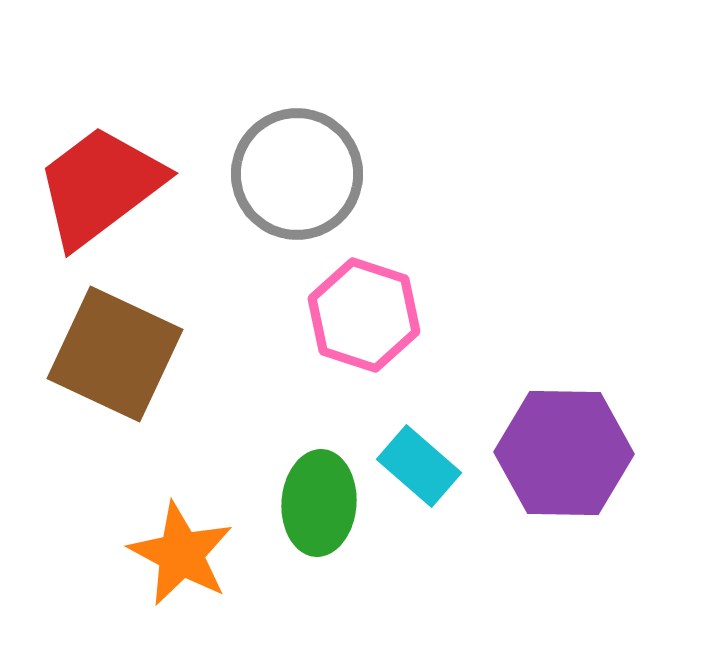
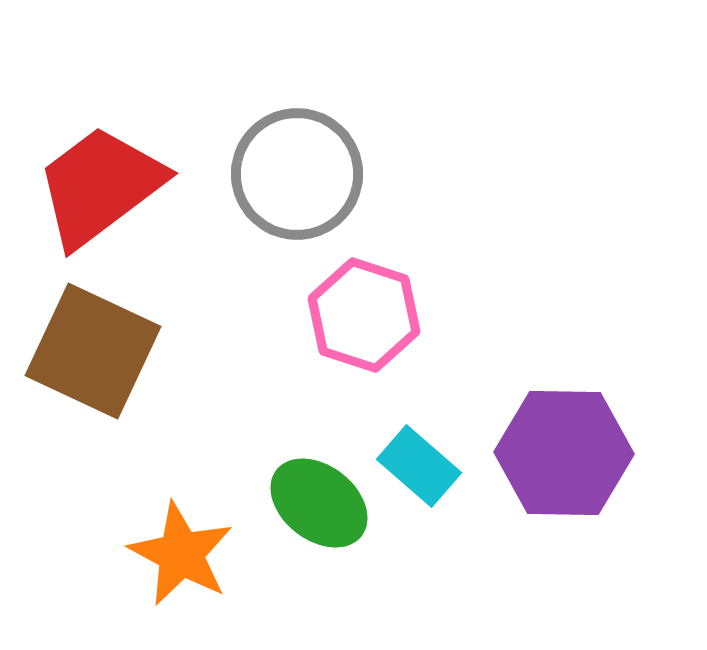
brown square: moved 22 px left, 3 px up
green ellipse: rotated 56 degrees counterclockwise
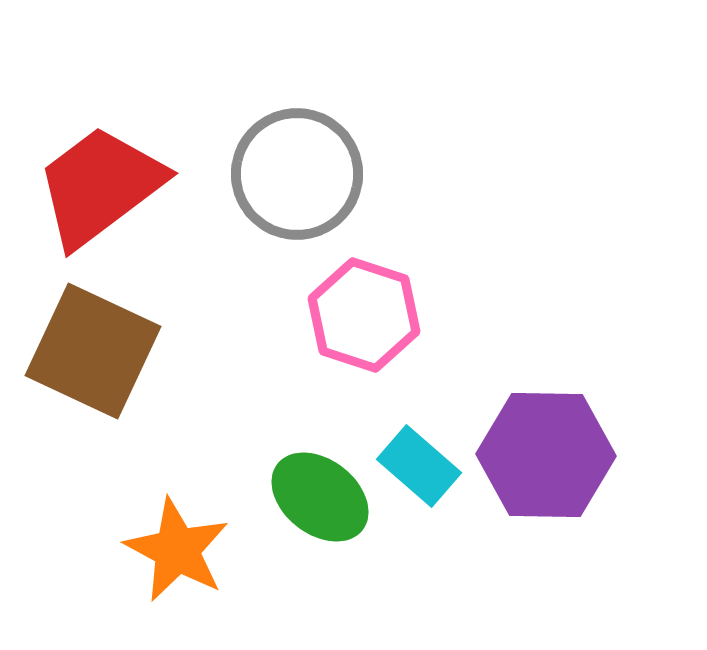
purple hexagon: moved 18 px left, 2 px down
green ellipse: moved 1 px right, 6 px up
orange star: moved 4 px left, 4 px up
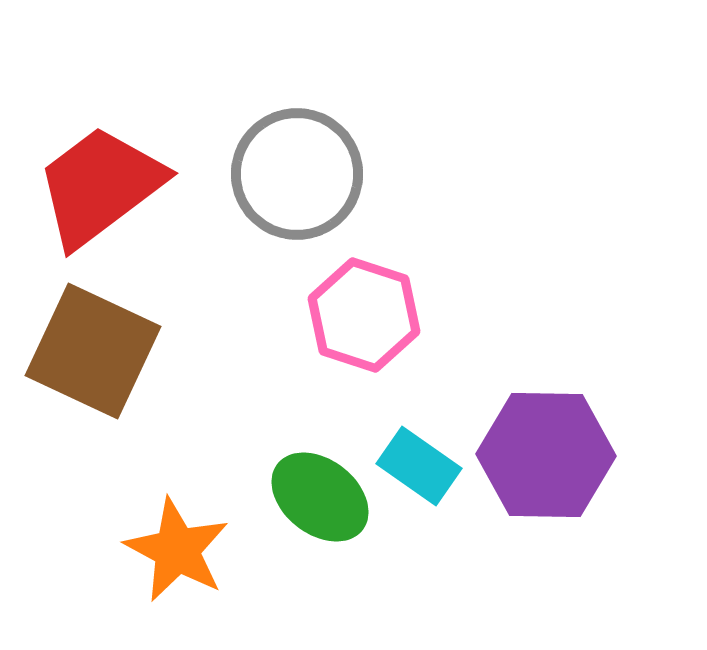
cyan rectangle: rotated 6 degrees counterclockwise
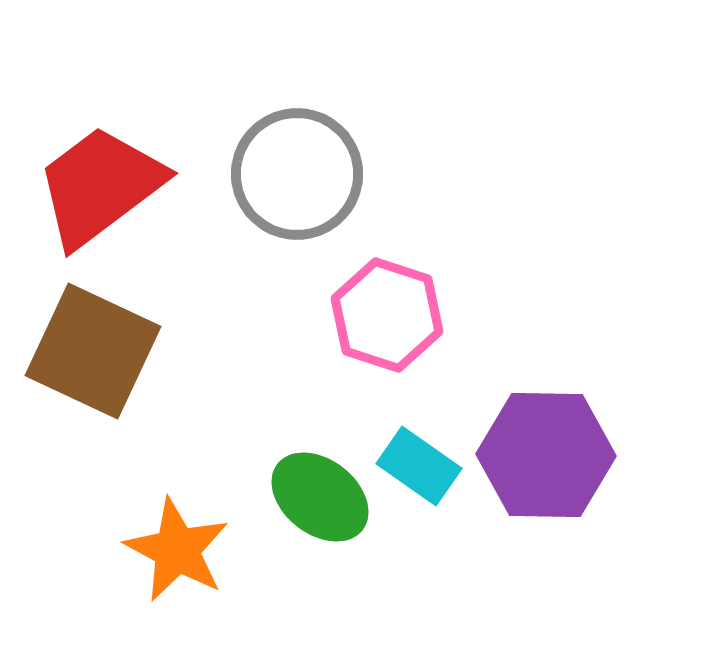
pink hexagon: moved 23 px right
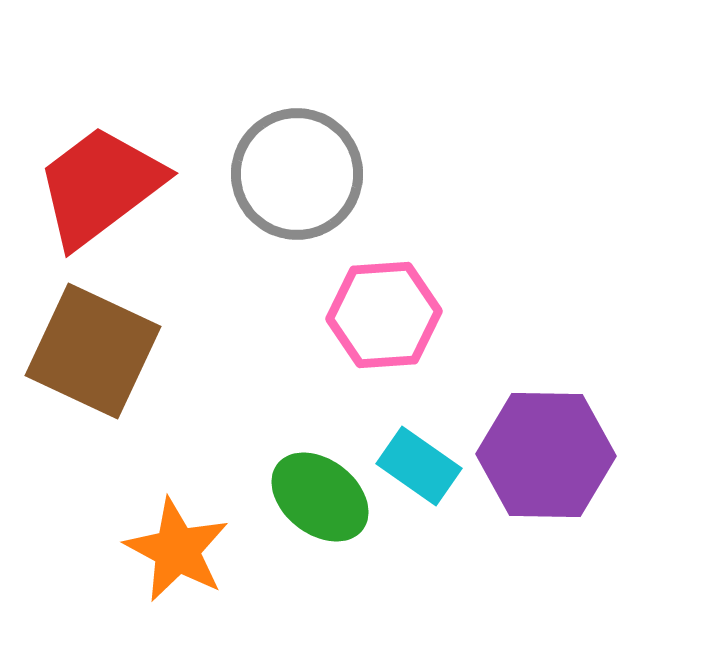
pink hexagon: moved 3 px left; rotated 22 degrees counterclockwise
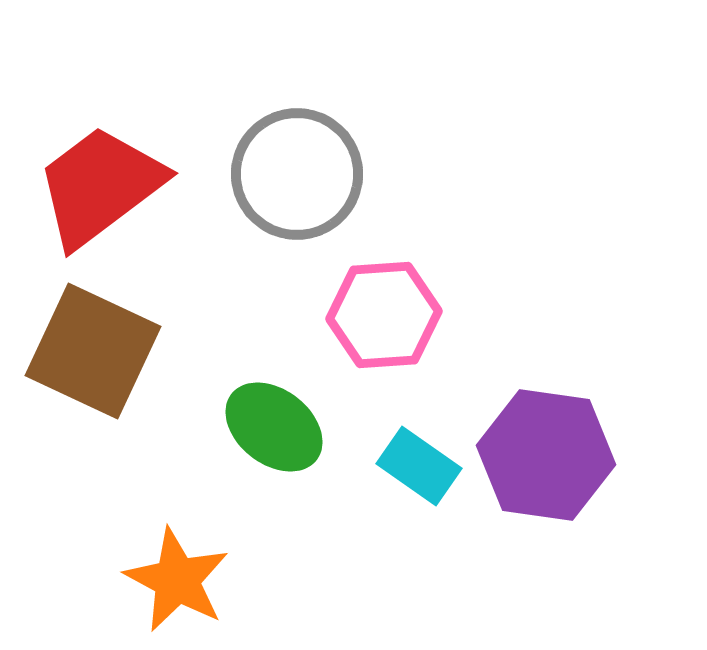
purple hexagon: rotated 7 degrees clockwise
green ellipse: moved 46 px left, 70 px up
orange star: moved 30 px down
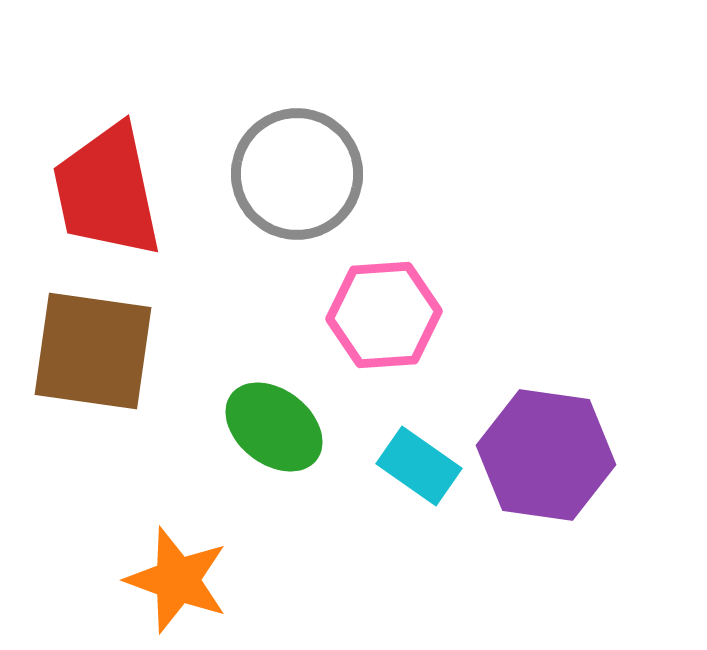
red trapezoid: moved 7 px right, 5 px down; rotated 65 degrees counterclockwise
brown square: rotated 17 degrees counterclockwise
orange star: rotated 8 degrees counterclockwise
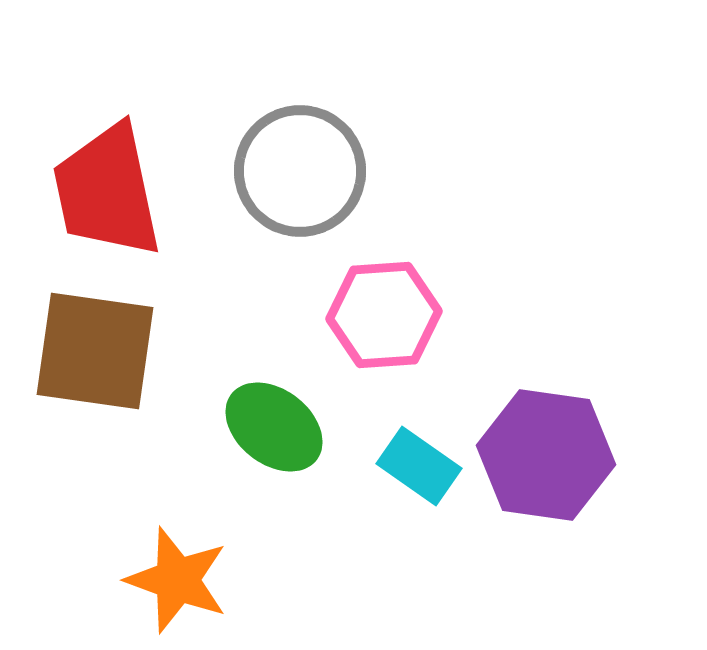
gray circle: moved 3 px right, 3 px up
brown square: moved 2 px right
